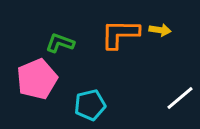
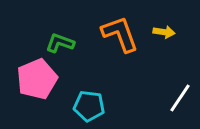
yellow arrow: moved 4 px right, 2 px down
orange L-shape: rotated 69 degrees clockwise
white line: rotated 16 degrees counterclockwise
cyan pentagon: moved 1 px left, 1 px down; rotated 20 degrees clockwise
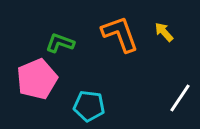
yellow arrow: rotated 140 degrees counterclockwise
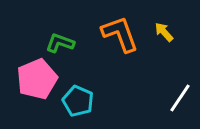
cyan pentagon: moved 11 px left, 5 px up; rotated 16 degrees clockwise
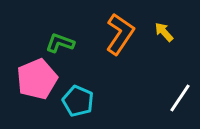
orange L-shape: rotated 54 degrees clockwise
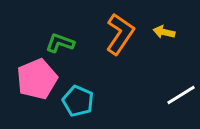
yellow arrow: rotated 35 degrees counterclockwise
white line: moved 1 px right, 3 px up; rotated 24 degrees clockwise
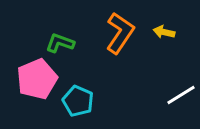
orange L-shape: moved 1 px up
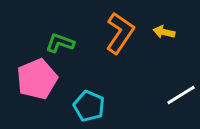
cyan pentagon: moved 11 px right, 5 px down
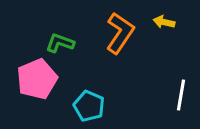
yellow arrow: moved 10 px up
white line: rotated 48 degrees counterclockwise
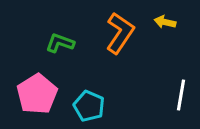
yellow arrow: moved 1 px right
pink pentagon: moved 15 px down; rotated 9 degrees counterclockwise
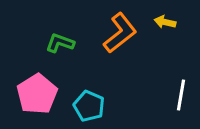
orange L-shape: rotated 18 degrees clockwise
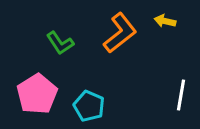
yellow arrow: moved 1 px up
green L-shape: rotated 144 degrees counterclockwise
